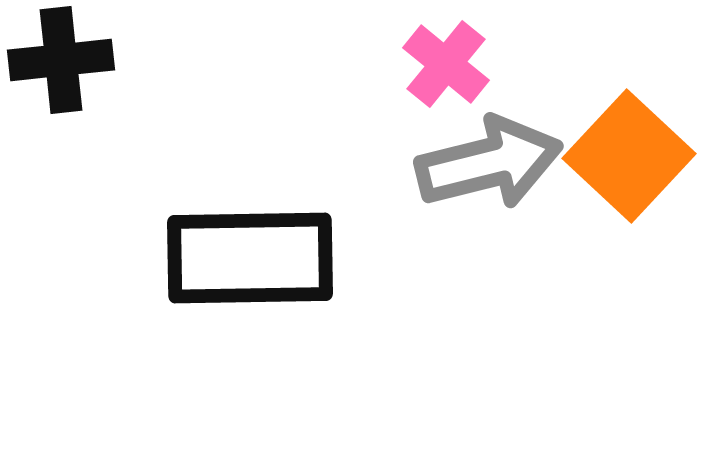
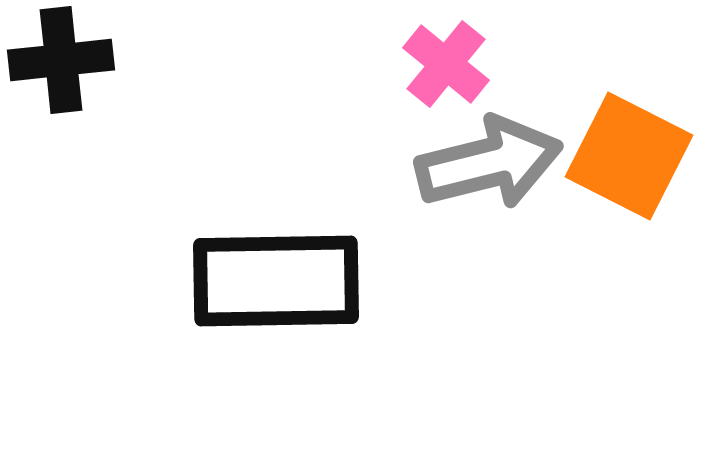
orange square: rotated 16 degrees counterclockwise
black rectangle: moved 26 px right, 23 px down
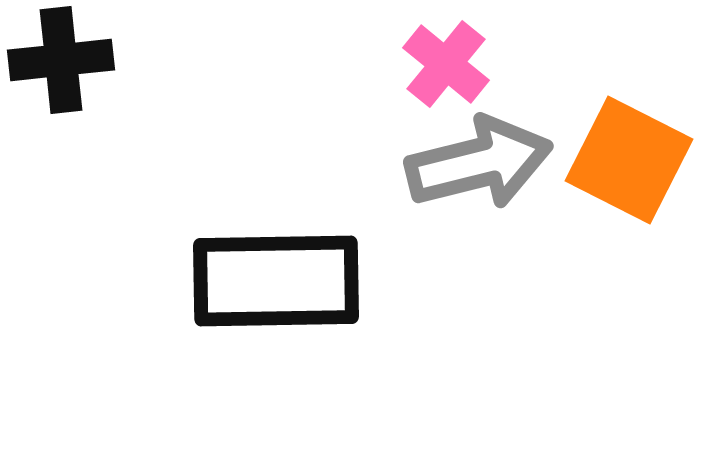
orange square: moved 4 px down
gray arrow: moved 10 px left
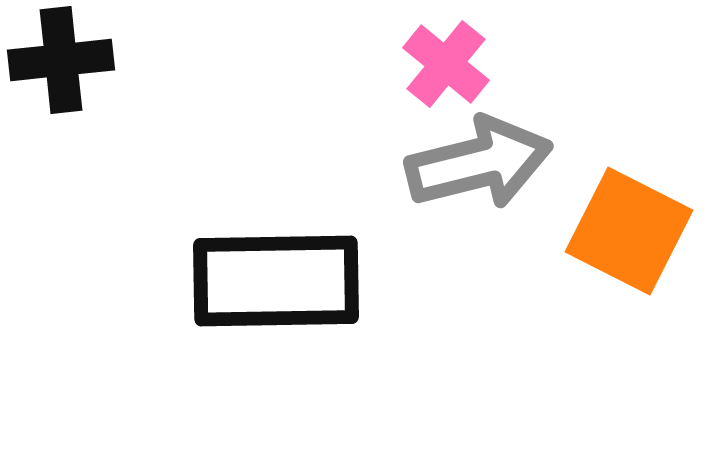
orange square: moved 71 px down
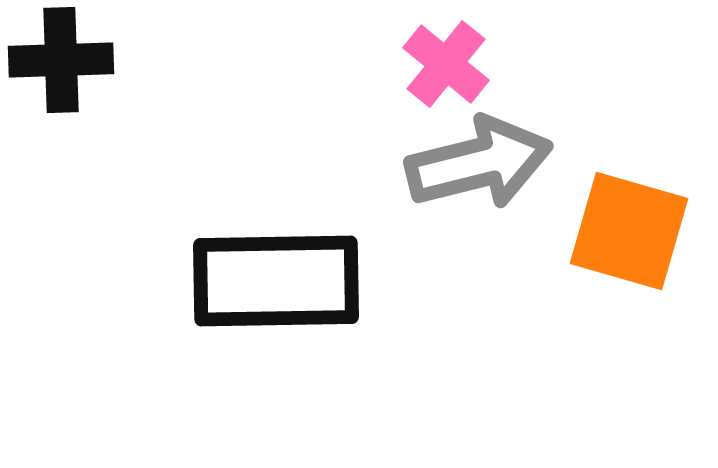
black cross: rotated 4 degrees clockwise
orange square: rotated 11 degrees counterclockwise
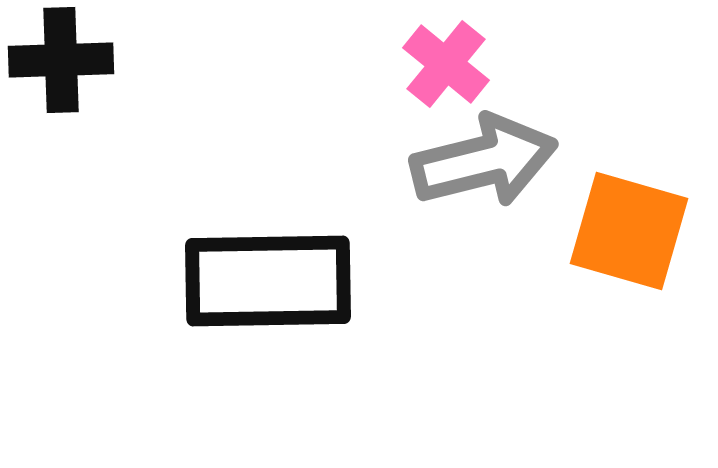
gray arrow: moved 5 px right, 2 px up
black rectangle: moved 8 px left
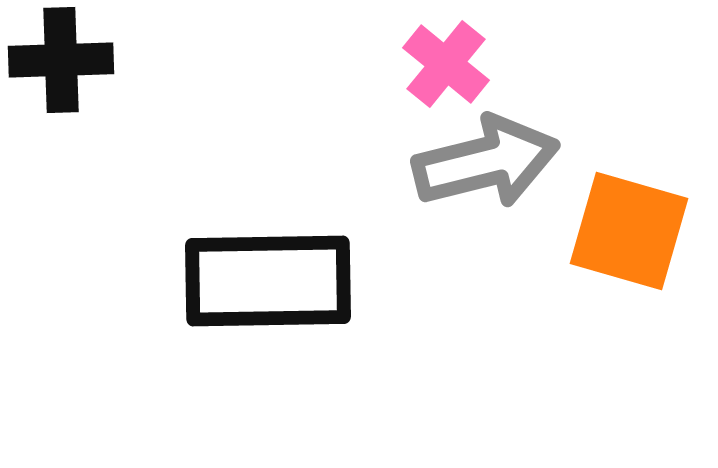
gray arrow: moved 2 px right, 1 px down
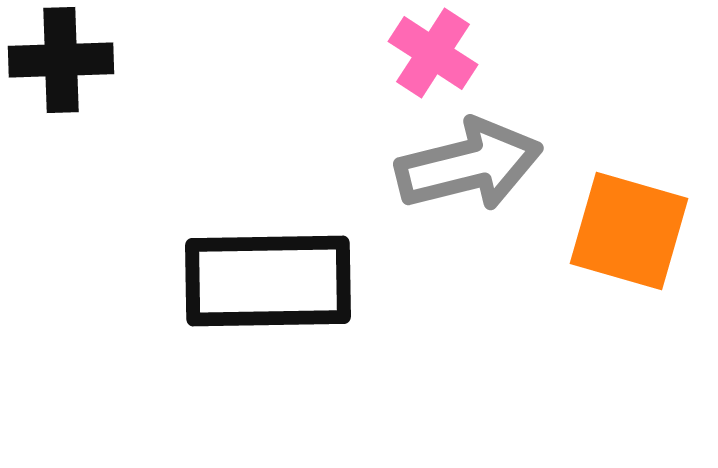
pink cross: moved 13 px left, 11 px up; rotated 6 degrees counterclockwise
gray arrow: moved 17 px left, 3 px down
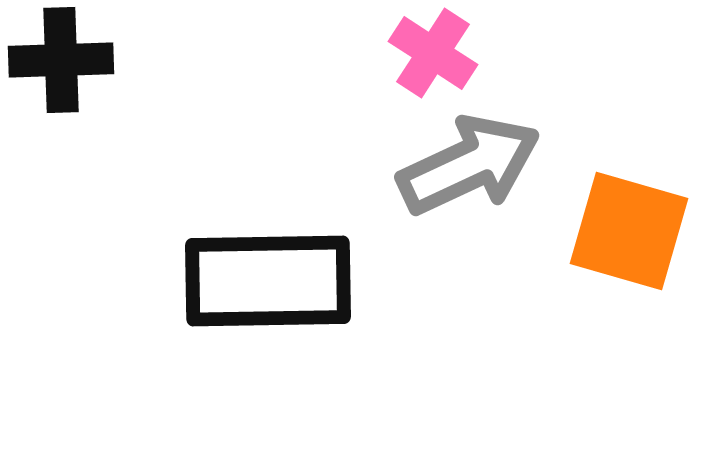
gray arrow: rotated 11 degrees counterclockwise
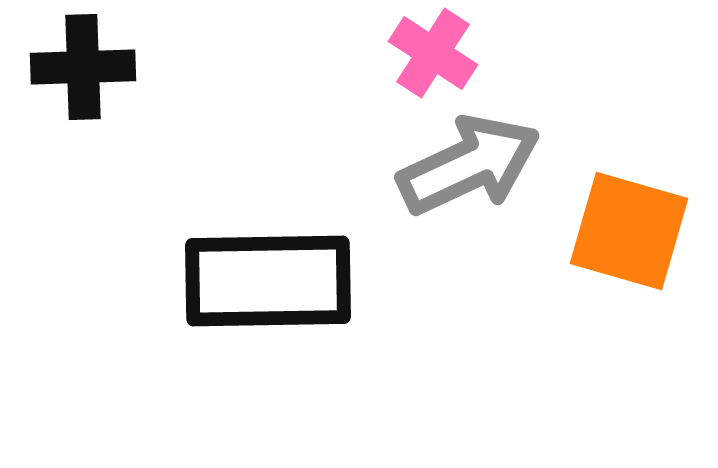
black cross: moved 22 px right, 7 px down
